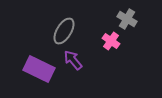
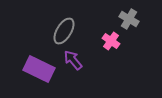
gray cross: moved 2 px right
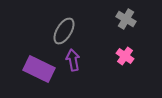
gray cross: moved 3 px left
pink cross: moved 14 px right, 15 px down
purple arrow: rotated 30 degrees clockwise
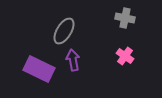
gray cross: moved 1 px left, 1 px up; rotated 18 degrees counterclockwise
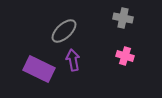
gray cross: moved 2 px left
gray ellipse: rotated 16 degrees clockwise
pink cross: rotated 18 degrees counterclockwise
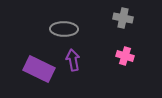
gray ellipse: moved 2 px up; rotated 44 degrees clockwise
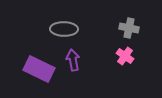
gray cross: moved 6 px right, 10 px down
pink cross: rotated 18 degrees clockwise
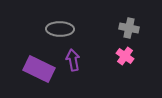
gray ellipse: moved 4 px left
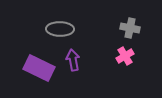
gray cross: moved 1 px right
pink cross: rotated 24 degrees clockwise
purple rectangle: moved 1 px up
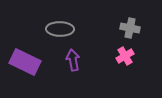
purple rectangle: moved 14 px left, 6 px up
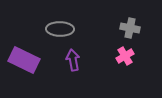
purple rectangle: moved 1 px left, 2 px up
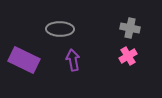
pink cross: moved 3 px right
